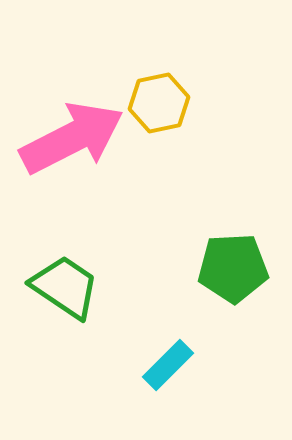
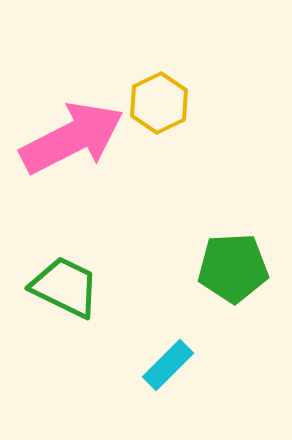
yellow hexagon: rotated 14 degrees counterclockwise
green trapezoid: rotated 8 degrees counterclockwise
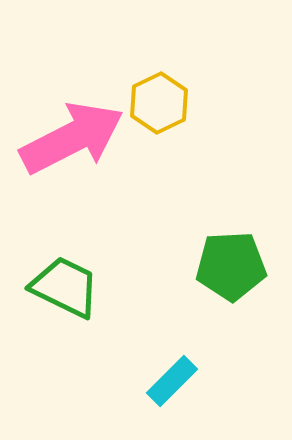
green pentagon: moved 2 px left, 2 px up
cyan rectangle: moved 4 px right, 16 px down
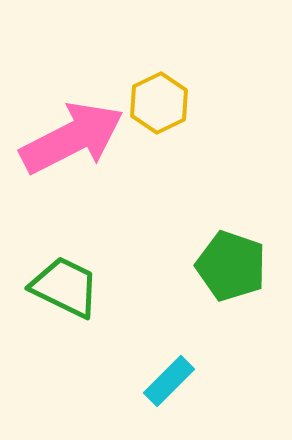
green pentagon: rotated 22 degrees clockwise
cyan rectangle: moved 3 px left
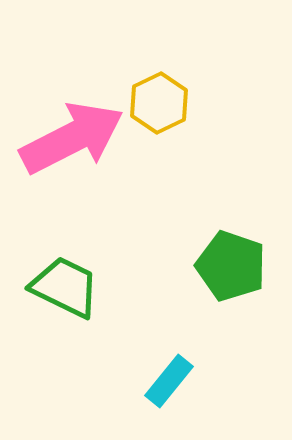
cyan rectangle: rotated 6 degrees counterclockwise
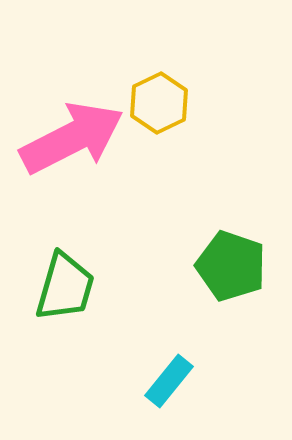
green trapezoid: rotated 80 degrees clockwise
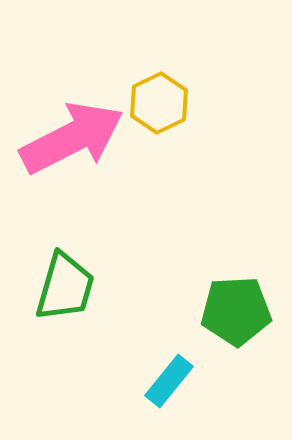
green pentagon: moved 5 px right, 45 px down; rotated 22 degrees counterclockwise
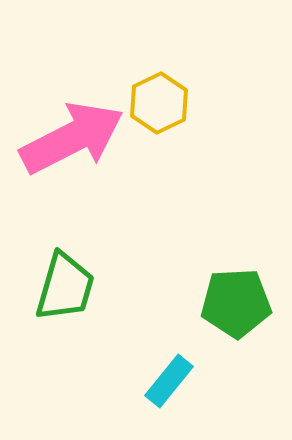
green pentagon: moved 8 px up
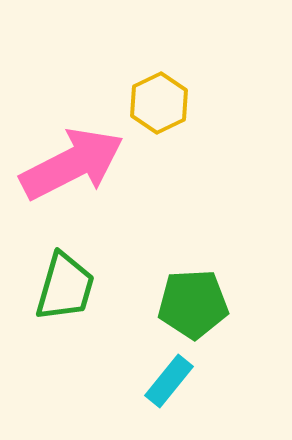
pink arrow: moved 26 px down
green pentagon: moved 43 px left, 1 px down
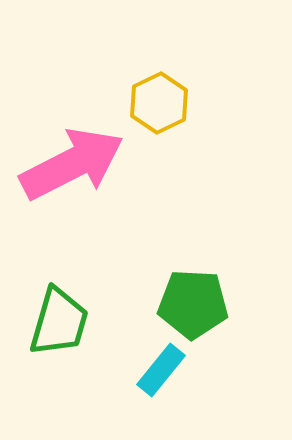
green trapezoid: moved 6 px left, 35 px down
green pentagon: rotated 6 degrees clockwise
cyan rectangle: moved 8 px left, 11 px up
